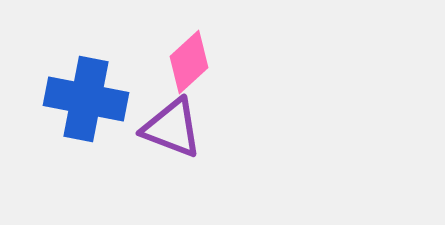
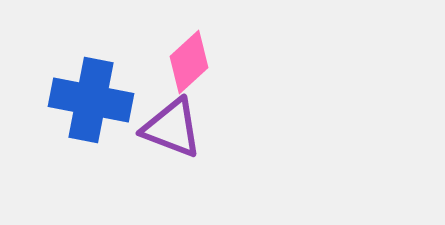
blue cross: moved 5 px right, 1 px down
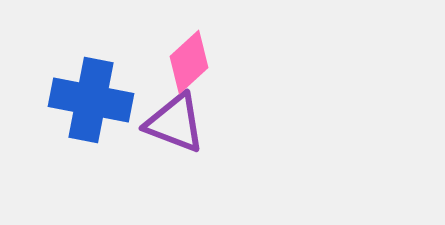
purple triangle: moved 3 px right, 5 px up
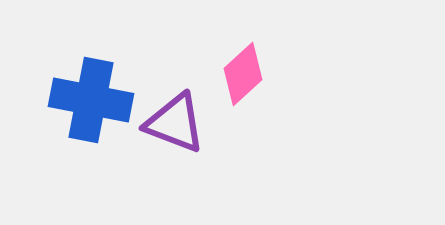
pink diamond: moved 54 px right, 12 px down
